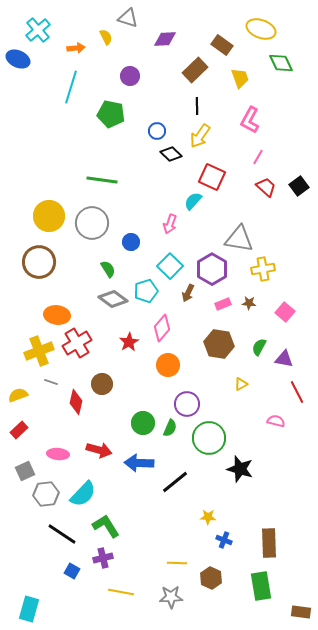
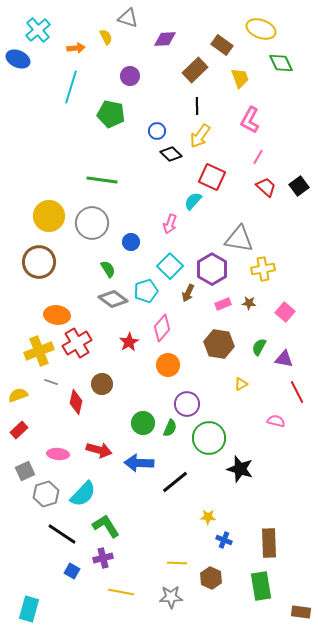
gray hexagon at (46, 494): rotated 10 degrees counterclockwise
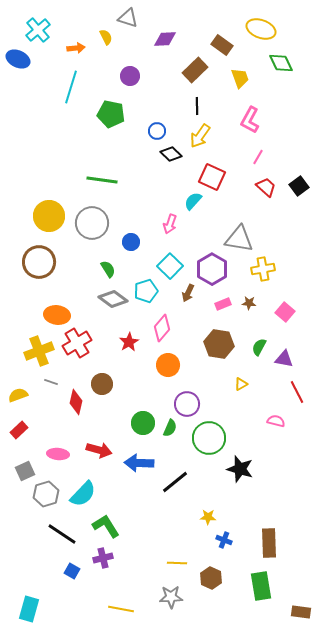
yellow line at (121, 592): moved 17 px down
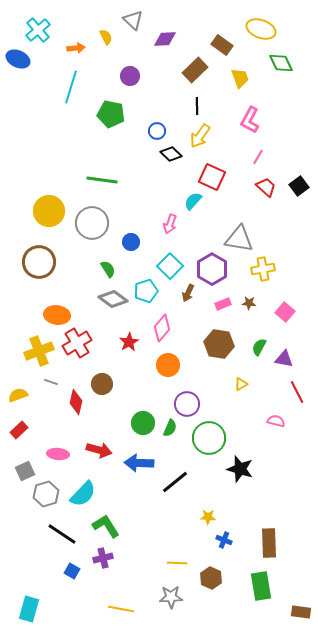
gray triangle at (128, 18): moved 5 px right, 2 px down; rotated 25 degrees clockwise
yellow circle at (49, 216): moved 5 px up
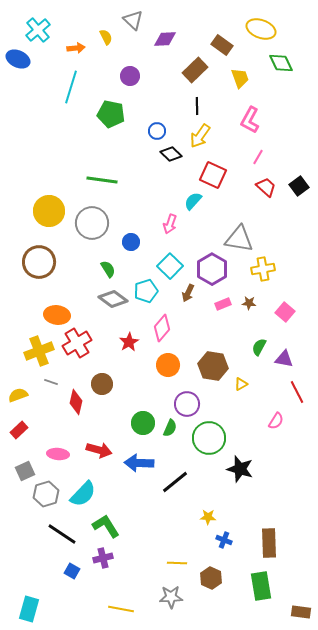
red square at (212, 177): moved 1 px right, 2 px up
brown hexagon at (219, 344): moved 6 px left, 22 px down
pink semicircle at (276, 421): rotated 108 degrees clockwise
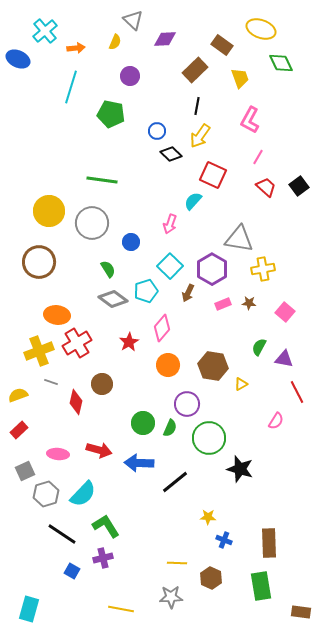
cyan cross at (38, 30): moved 7 px right, 1 px down
yellow semicircle at (106, 37): moved 9 px right, 5 px down; rotated 49 degrees clockwise
black line at (197, 106): rotated 12 degrees clockwise
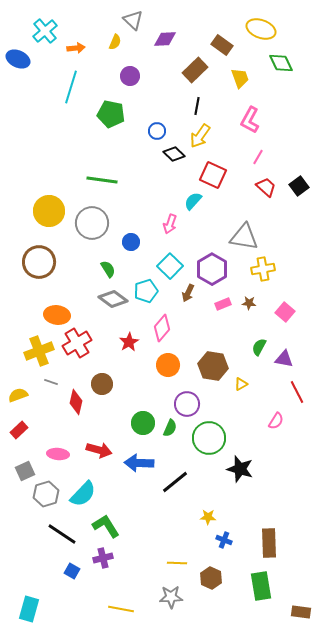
black diamond at (171, 154): moved 3 px right
gray triangle at (239, 239): moved 5 px right, 2 px up
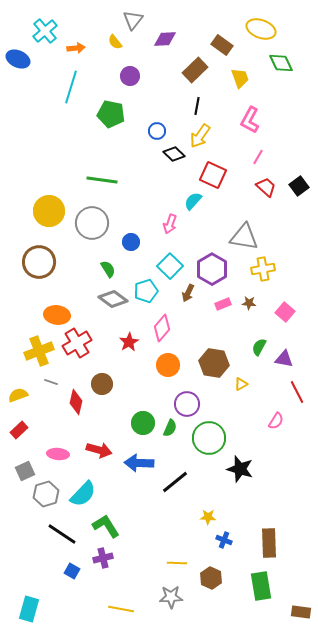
gray triangle at (133, 20): rotated 25 degrees clockwise
yellow semicircle at (115, 42): rotated 119 degrees clockwise
brown hexagon at (213, 366): moved 1 px right, 3 px up
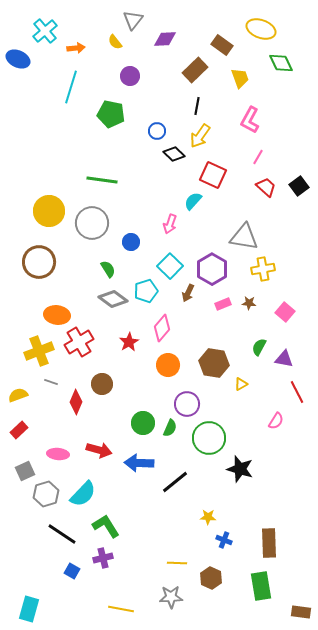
red cross at (77, 343): moved 2 px right, 1 px up
red diamond at (76, 402): rotated 10 degrees clockwise
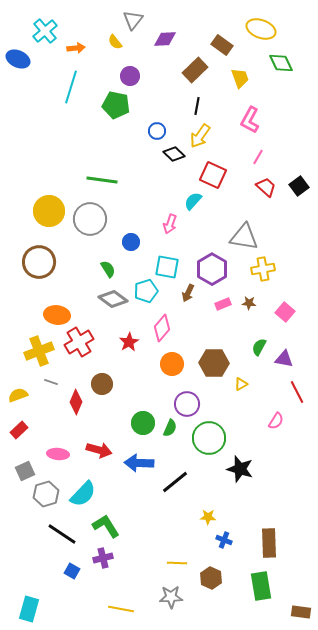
green pentagon at (111, 114): moved 5 px right, 9 px up
gray circle at (92, 223): moved 2 px left, 4 px up
cyan square at (170, 266): moved 3 px left, 1 px down; rotated 35 degrees counterclockwise
brown hexagon at (214, 363): rotated 8 degrees counterclockwise
orange circle at (168, 365): moved 4 px right, 1 px up
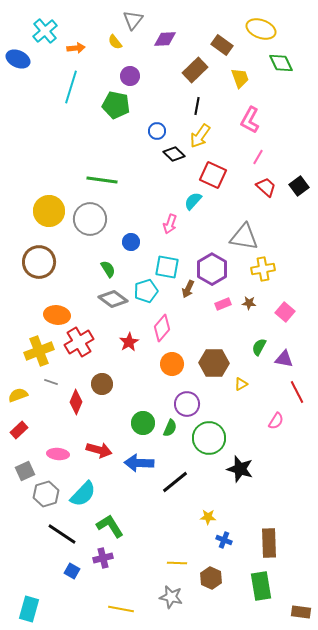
brown arrow at (188, 293): moved 4 px up
green L-shape at (106, 526): moved 4 px right
gray star at (171, 597): rotated 15 degrees clockwise
